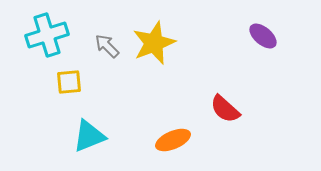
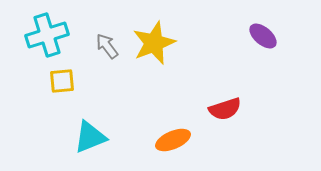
gray arrow: rotated 8 degrees clockwise
yellow square: moved 7 px left, 1 px up
red semicircle: rotated 60 degrees counterclockwise
cyan triangle: moved 1 px right, 1 px down
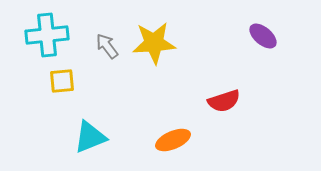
cyan cross: rotated 12 degrees clockwise
yellow star: rotated 18 degrees clockwise
red semicircle: moved 1 px left, 8 px up
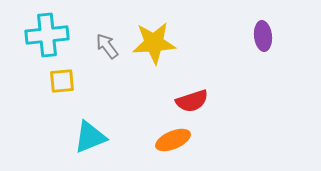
purple ellipse: rotated 44 degrees clockwise
red semicircle: moved 32 px left
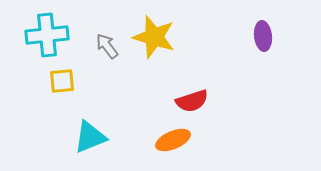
yellow star: moved 6 px up; rotated 21 degrees clockwise
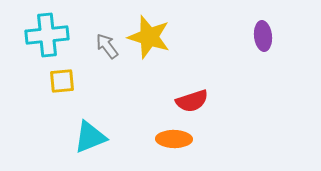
yellow star: moved 5 px left
orange ellipse: moved 1 px right, 1 px up; rotated 24 degrees clockwise
